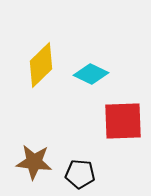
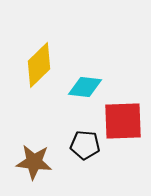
yellow diamond: moved 2 px left
cyan diamond: moved 6 px left, 13 px down; rotated 20 degrees counterclockwise
black pentagon: moved 5 px right, 29 px up
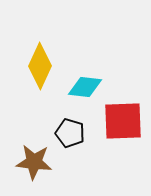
yellow diamond: moved 1 px right, 1 px down; rotated 21 degrees counterclockwise
black pentagon: moved 15 px left, 12 px up; rotated 12 degrees clockwise
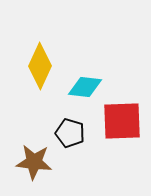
red square: moved 1 px left
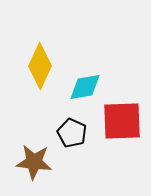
cyan diamond: rotated 16 degrees counterclockwise
black pentagon: moved 2 px right; rotated 8 degrees clockwise
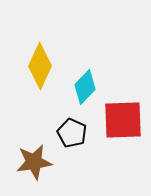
cyan diamond: rotated 36 degrees counterclockwise
red square: moved 1 px right, 1 px up
brown star: rotated 15 degrees counterclockwise
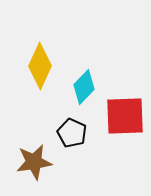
cyan diamond: moved 1 px left
red square: moved 2 px right, 4 px up
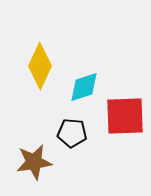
cyan diamond: rotated 28 degrees clockwise
black pentagon: rotated 20 degrees counterclockwise
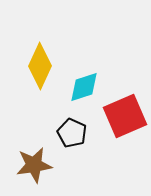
red square: rotated 21 degrees counterclockwise
black pentagon: rotated 20 degrees clockwise
brown star: moved 3 px down
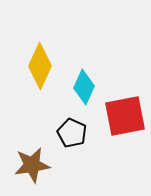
cyan diamond: rotated 48 degrees counterclockwise
red square: rotated 12 degrees clockwise
brown star: moved 2 px left
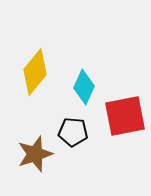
yellow diamond: moved 5 px left, 6 px down; rotated 15 degrees clockwise
black pentagon: moved 1 px right, 1 px up; rotated 20 degrees counterclockwise
brown star: moved 3 px right, 11 px up; rotated 9 degrees counterclockwise
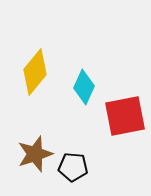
black pentagon: moved 35 px down
